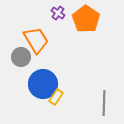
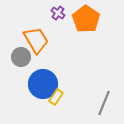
gray line: rotated 20 degrees clockwise
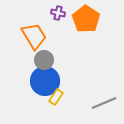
purple cross: rotated 24 degrees counterclockwise
orange trapezoid: moved 2 px left, 4 px up
gray circle: moved 23 px right, 3 px down
blue circle: moved 2 px right, 3 px up
gray line: rotated 45 degrees clockwise
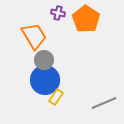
blue circle: moved 1 px up
